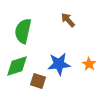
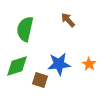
green semicircle: moved 2 px right, 2 px up
brown square: moved 2 px right, 1 px up
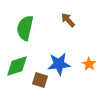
green semicircle: moved 1 px up
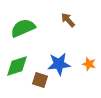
green semicircle: moved 2 px left; rotated 55 degrees clockwise
orange star: rotated 16 degrees counterclockwise
